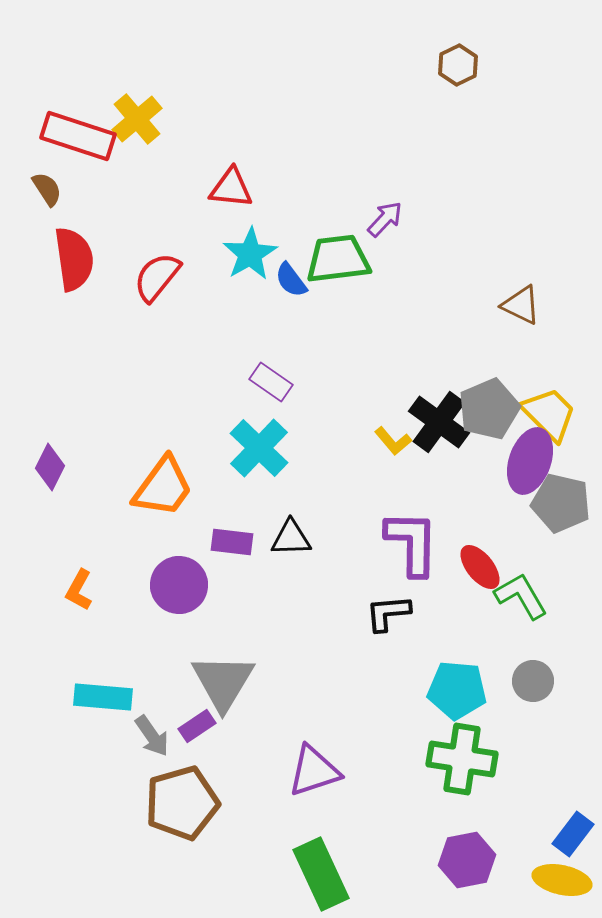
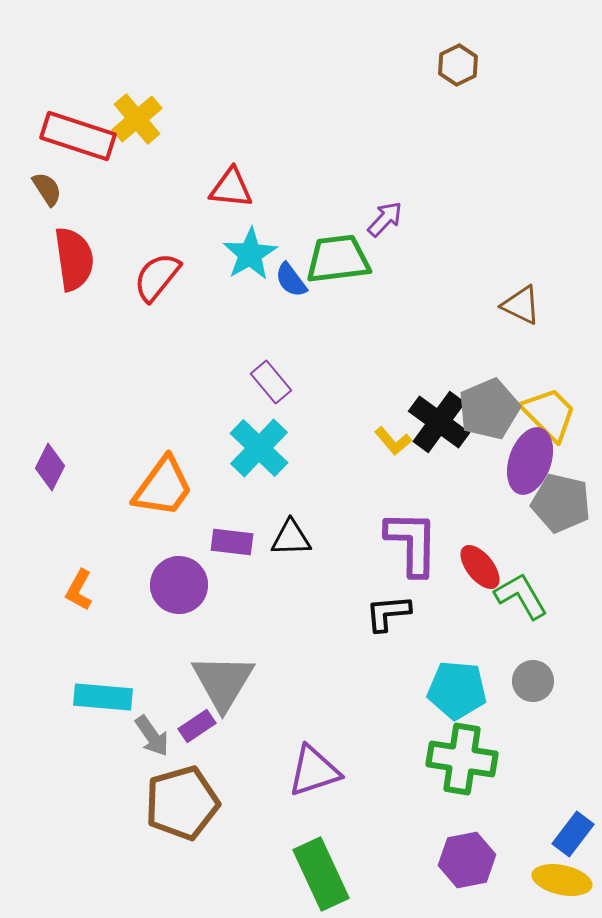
purple rectangle at (271, 382): rotated 15 degrees clockwise
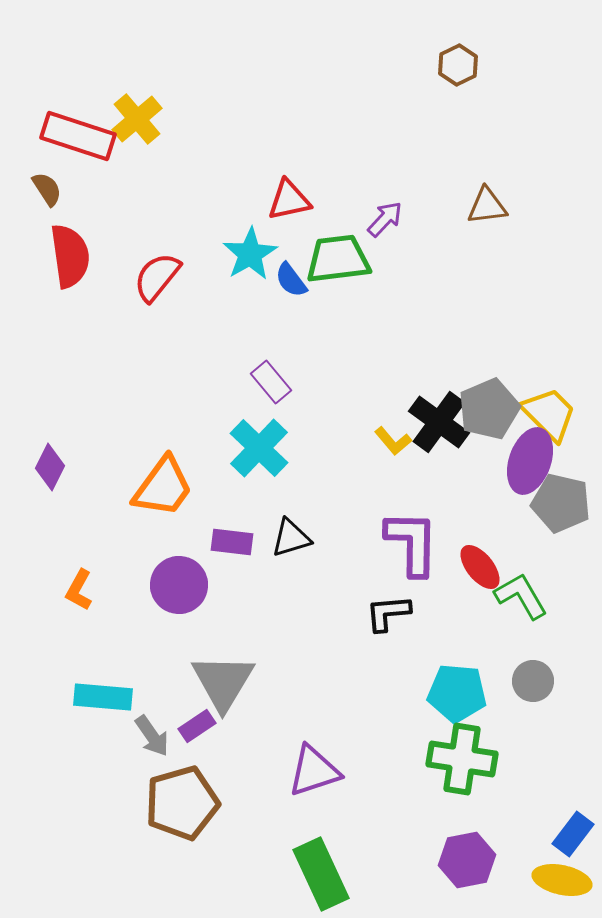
red triangle at (231, 188): moved 58 px right, 12 px down; rotated 18 degrees counterclockwise
red semicircle at (74, 259): moved 4 px left, 3 px up
brown triangle at (521, 305): moved 34 px left, 99 px up; rotated 33 degrees counterclockwise
black triangle at (291, 538): rotated 15 degrees counterclockwise
cyan pentagon at (457, 690): moved 3 px down
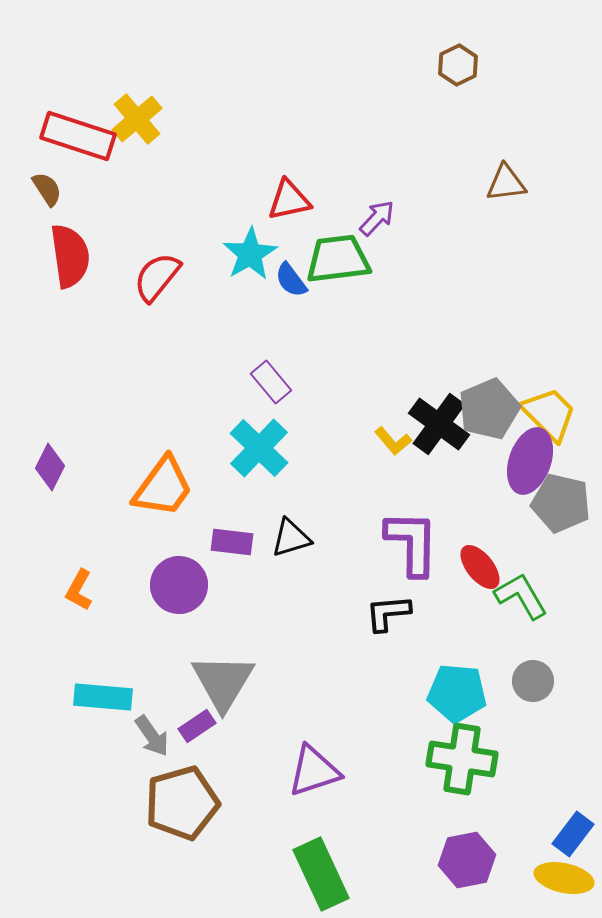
brown triangle at (487, 206): moved 19 px right, 23 px up
purple arrow at (385, 219): moved 8 px left, 1 px up
black cross at (439, 422): moved 2 px down
yellow ellipse at (562, 880): moved 2 px right, 2 px up
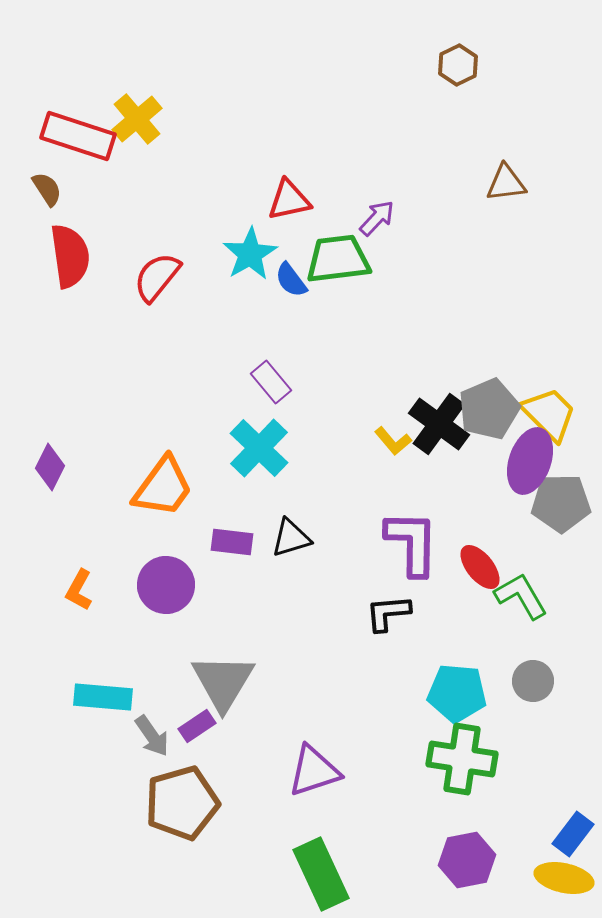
gray pentagon at (561, 503): rotated 14 degrees counterclockwise
purple circle at (179, 585): moved 13 px left
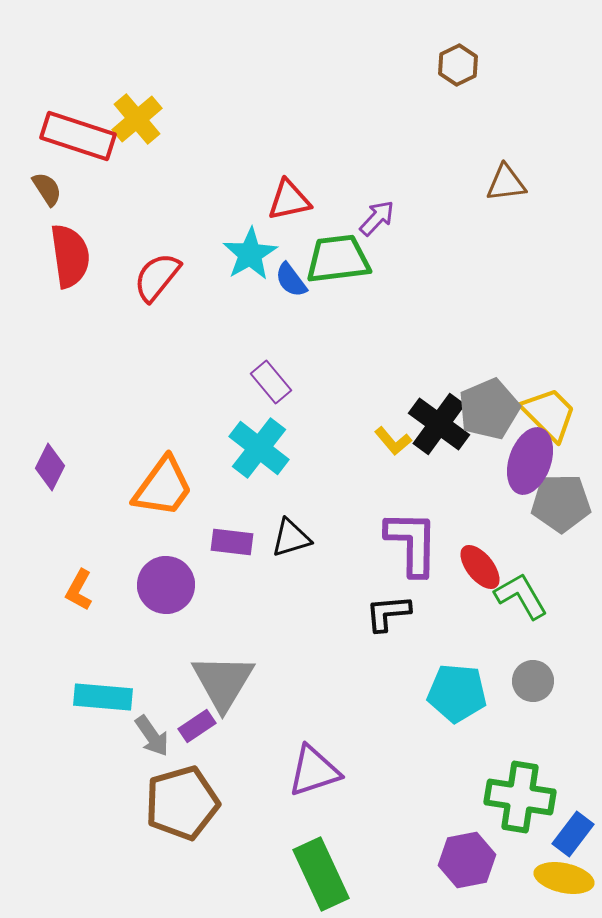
cyan cross at (259, 448): rotated 6 degrees counterclockwise
green cross at (462, 759): moved 58 px right, 38 px down
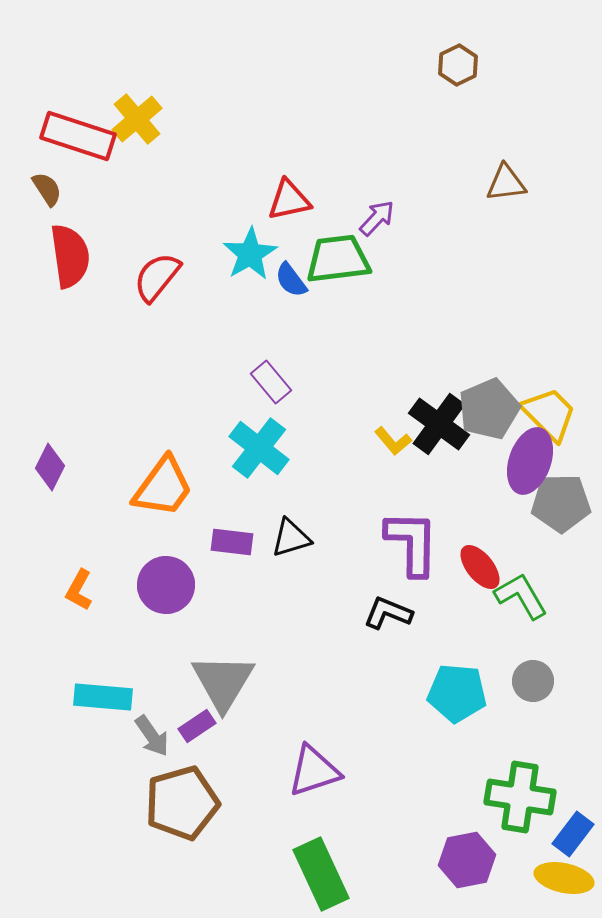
black L-shape at (388, 613): rotated 27 degrees clockwise
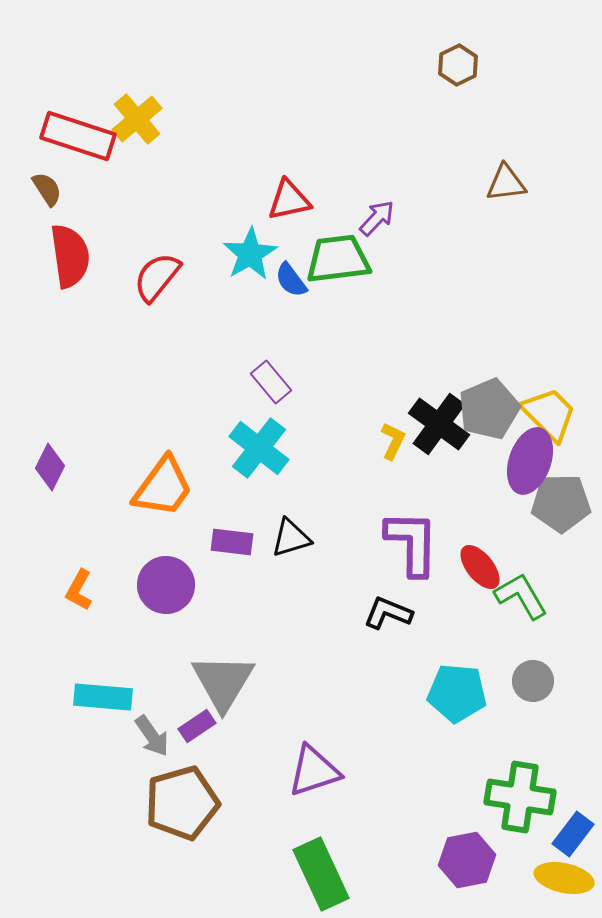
yellow L-shape at (393, 441): rotated 114 degrees counterclockwise
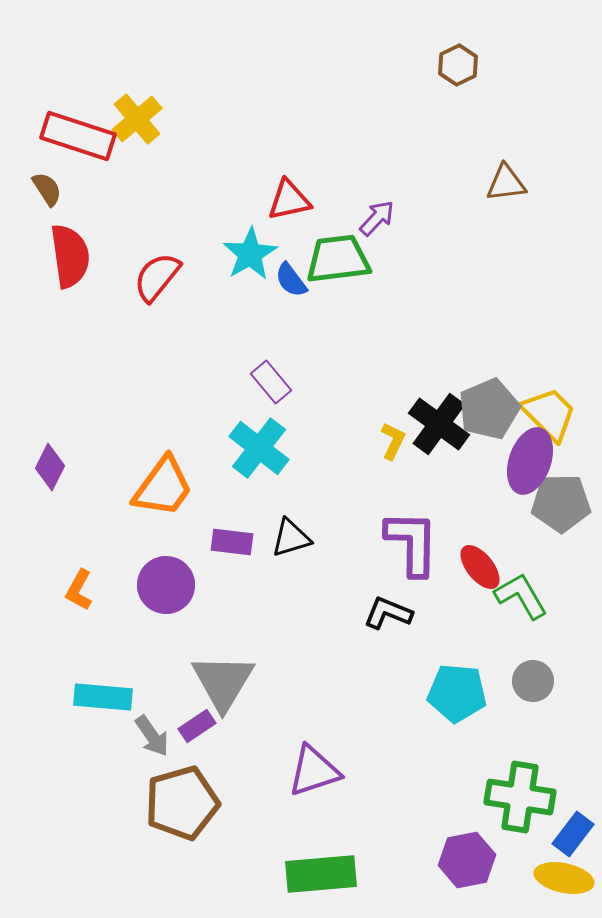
green rectangle at (321, 874): rotated 70 degrees counterclockwise
